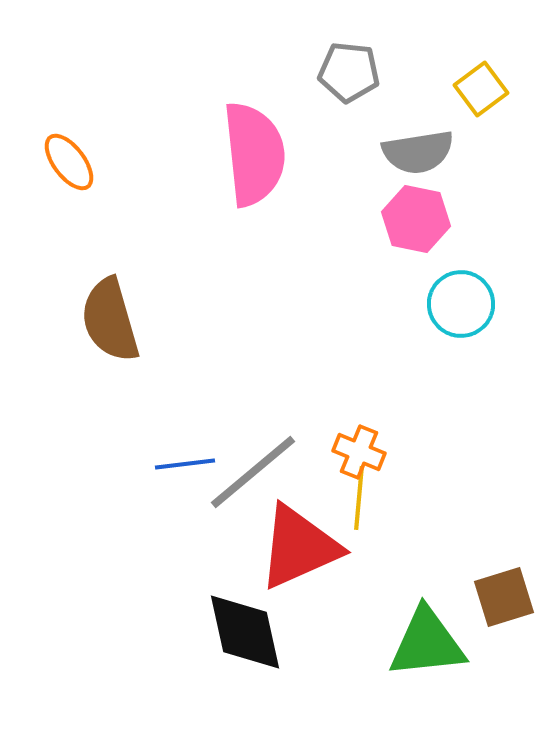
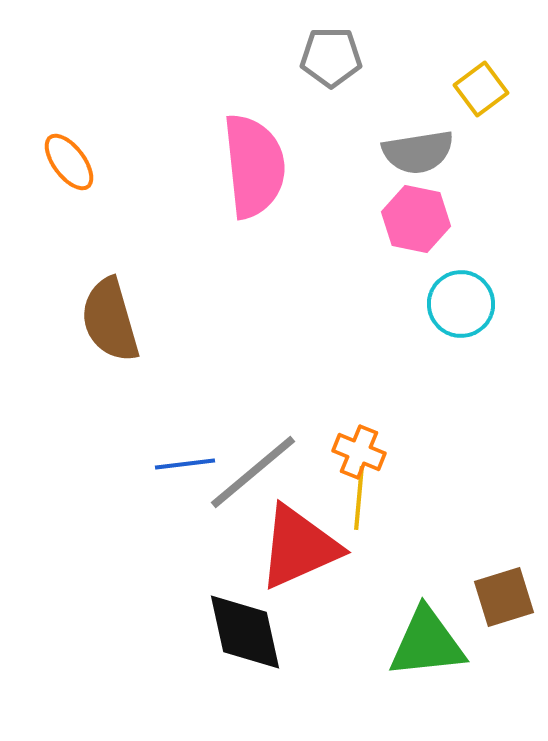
gray pentagon: moved 18 px left, 15 px up; rotated 6 degrees counterclockwise
pink semicircle: moved 12 px down
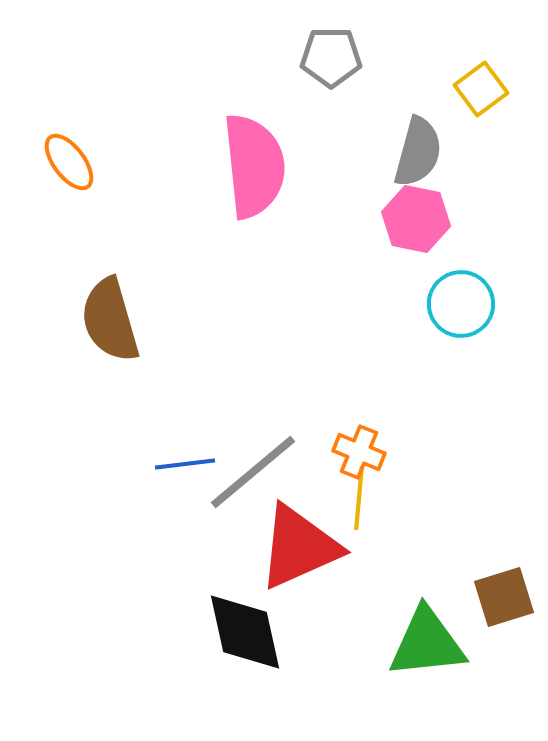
gray semicircle: rotated 66 degrees counterclockwise
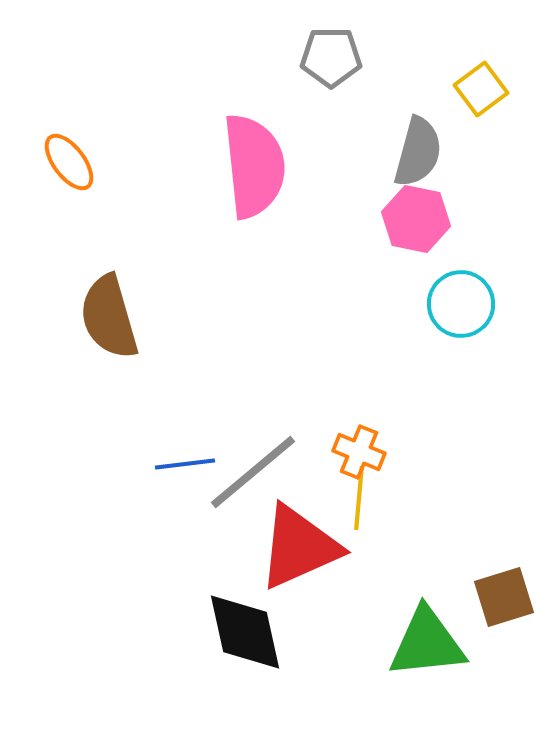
brown semicircle: moved 1 px left, 3 px up
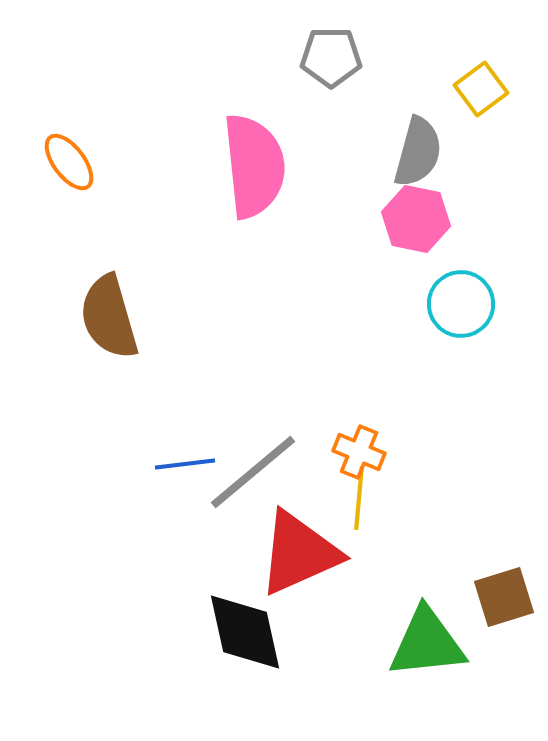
red triangle: moved 6 px down
